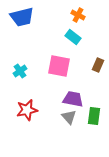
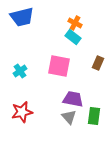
orange cross: moved 3 px left, 8 px down
brown rectangle: moved 2 px up
red star: moved 5 px left, 2 px down
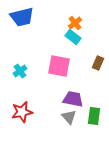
orange cross: rotated 24 degrees clockwise
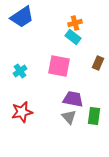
blue trapezoid: rotated 20 degrees counterclockwise
orange cross: rotated 24 degrees clockwise
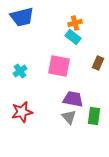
blue trapezoid: rotated 20 degrees clockwise
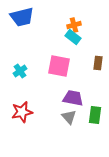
orange cross: moved 1 px left, 2 px down
brown rectangle: rotated 16 degrees counterclockwise
purple trapezoid: moved 1 px up
green rectangle: moved 1 px right, 1 px up
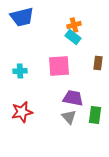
pink square: rotated 15 degrees counterclockwise
cyan cross: rotated 32 degrees clockwise
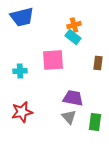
pink square: moved 6 px left, 6 px up
green rectangle: moved 7 px down
